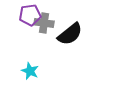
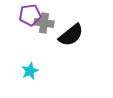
black semicircle: moved 1 px right, 1 px down
cyan star: rotated 24 degrees clockwise
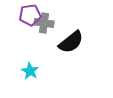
black semicircle: moved 7 px down
cyan star: rotated 18 degrees counterclockwise
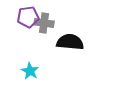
purple pentagon: moved 2 px left, 2 px down
black semicircle: moved 1 px left; rotated 136 degrees counterclockwise
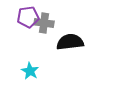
black semicircle: rotated 12 degrees counterclockwise
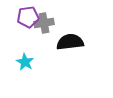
gray cross: rotated 18 degrees counterclockwise
cyan star: moved 5 px left, 9 px up
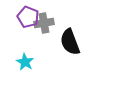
purple pentagon: rotated 30 degrees clockwise
black semicircle: rotated 104 degrees counterclockwise
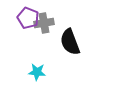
purple pentagon: moved 1 px down
cyan star: moved 12 px right, 10 px down; rotated 24 degrees counterclockwise
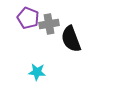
gray cross: moved 5 px right, 1 px down
black semicircle: moved 1 px right, 3 px up
